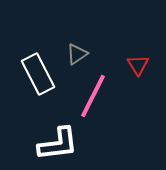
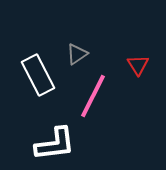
white rectangle: moved 1 px down
white L-shape: moved 3 px left
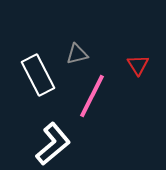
gray triangle: rotated 20 degrees clockwise
pink line: moved 1 px left
white L-shape: moved 2 px left; rotated 33 degrees counterclockwise
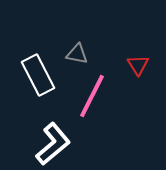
gray triangle: rotated 25 degrees clockwise
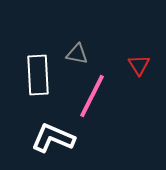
red triangle: moved 1 px right
white rectangle: rotated 24 degrees clockwise
white L-shape: moved 6 px up; rotated 117 degrees counterclockwise
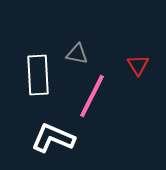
red triangle: moved 1 px left
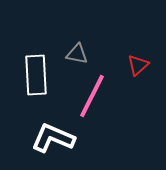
red triangle: rotated 20 degrees clockwise
white rectangle: moved 2 px left
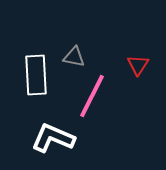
gray triangle: moved 3 px left, 3 px down
red triangle: rotated 15 degrees counterclockwise
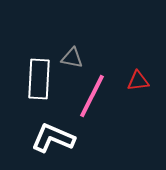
gray triangle: moved 2 px left, 1 px down
red triangle: moved 16 px down; rotated 50 degrees clockwise
white rectangle: moved 3 px right, 4 px down; rotated 6 degrees clockwise
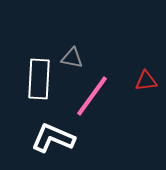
red triangle: moved 8 px right
pink line: rotated 9 degrees clockwise
